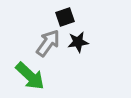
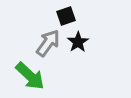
black square: moved 1 px right, 1 px up
black star: rotated 25 degrees counterclockwise
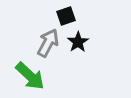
gray arrow: rotated 8 degrees counterclockwise
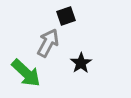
black star: moved 3 px right, 21 px down
green arrow: moved 4 px left, 3 px up
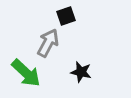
black star: moved 9 px down; rotated 25 degrees counterclockwise
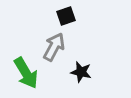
gray arrow: moved 6 px right, 4 px down
green arrow: rotated 16 degrees clockwise
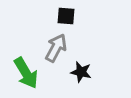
black square: rotated 24 degrees clockwise
gray arrow: moved 2 px right, 1 px down
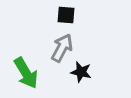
black square: moved 1 px up
gray arrow: moved 6 px right
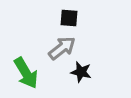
black square: moved 3 px right, 3 px down
gray arrow: rotated 24 degrees clockwise
